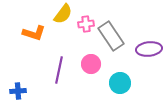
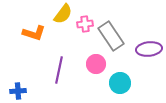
pink cross: moved 1 px left
pink circle: moved 5 px right
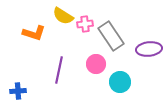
yellow semicircle: moved 2 px down; rotated 85 degrees clockwise
cyan circle: moved 1 px up
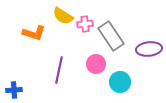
blue cross: moved 4 px left, 1 px up
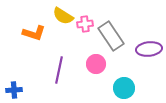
cyan circle: moved 4 px right, 6 px down
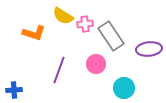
purple line: rotated 8 degrees clockwise
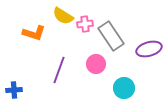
purple ellipse: rotated 10 degrees counterclockwise
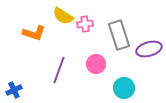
gray rectangle: moved 8 px right, 1 px up; rotated 16 degrees clockwise
blue cross: rotated 21 degrees counterclockwise
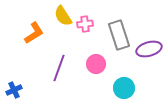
yellow semicircle: rotated 25 degrees clockwise
orange L-shape: rotated 50 degrees counterclockwise
purple line: moved 2 px up
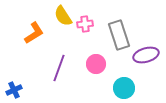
purple ellipse: moved 3 px left, 6 px down
